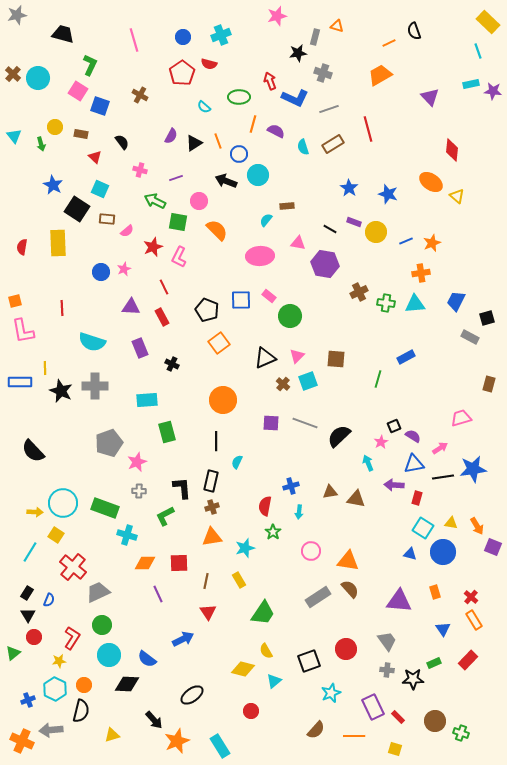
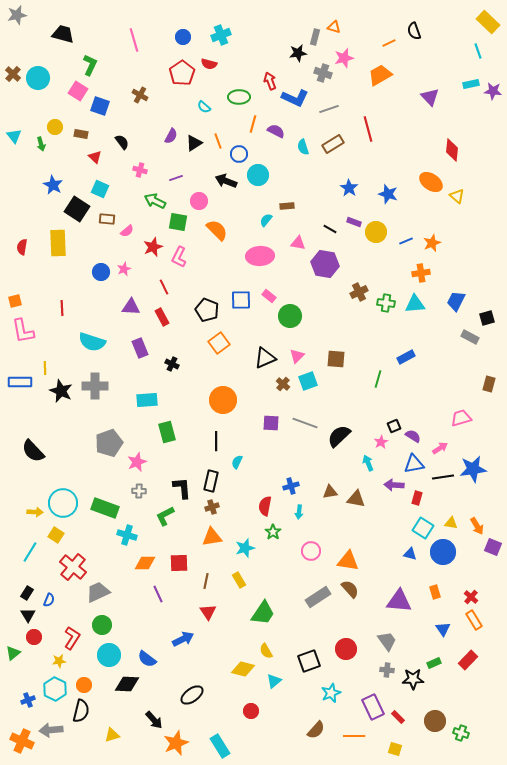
pink star at (277, 16): moved 67 px right, 42 px down
orange triangle at (337, 26): moved 3 px left, 1 px down
orange star at (177, 741): moved 1 px left, 2 px down
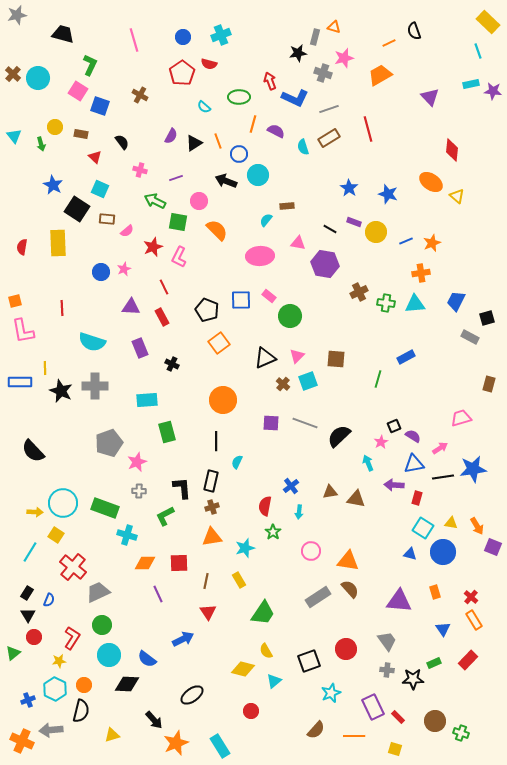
brown rectangle at (333, 144): moved 4 px left, 6 px up
blue cross at (291, 486): rotated 21 degrees counterclockwise
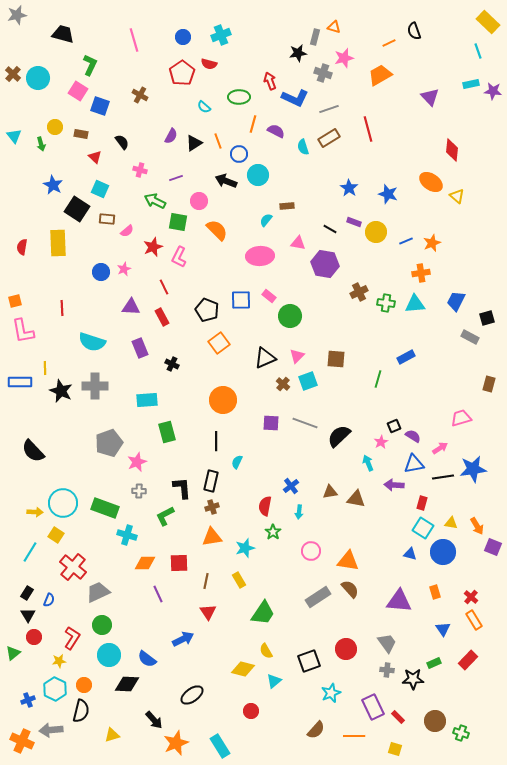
red rectangle at (417, 498): moved 5 px right, 5 px down
gray trapezoid at (387, 641): moved 2 px down
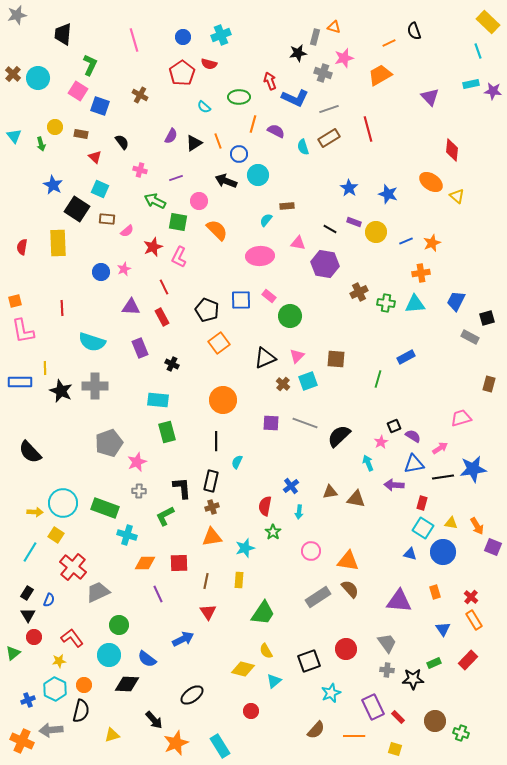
black trapezoid at (63, 34): rotated 100 degrees counterclockwise
cyan rectangle at (147, 400): moved 11 px right; rotated 10 degrees clockwise
black semicircle at (33, 451): moved 3 px left, 1 px down
yellow rectangle at (239, 580): rotated 35 degrees clockwise
green circle at (102, 625): moved 17 px right
red L-shape at (72, 638): rotated 70 degrees counterclockwise
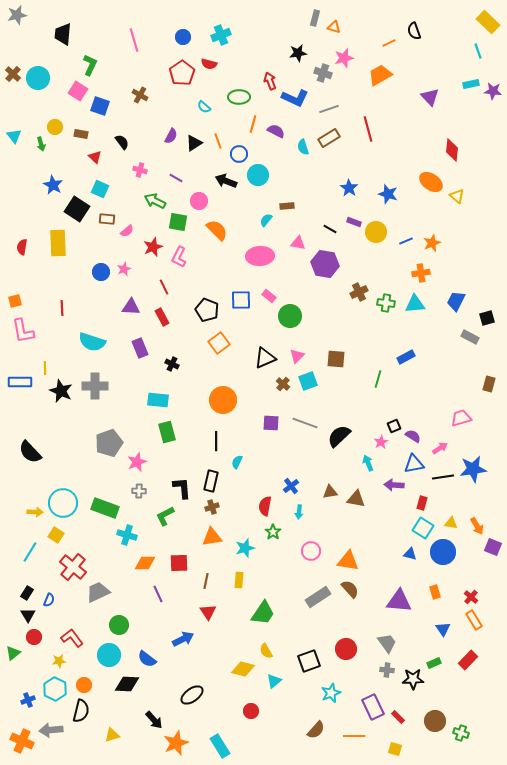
gray rectangle at (315, 37): moved 19 px up
purple line at (176, 178): rotated 48 degrees clockwise
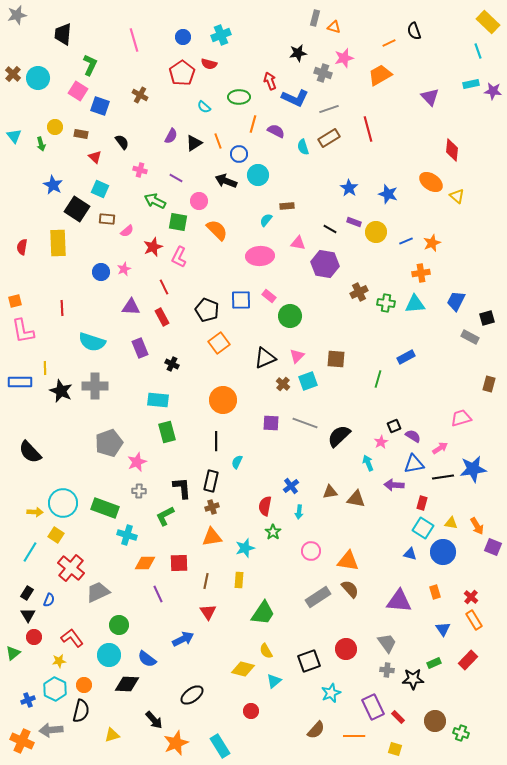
red cross at (73, 567): moved 2 px left, 1 px down
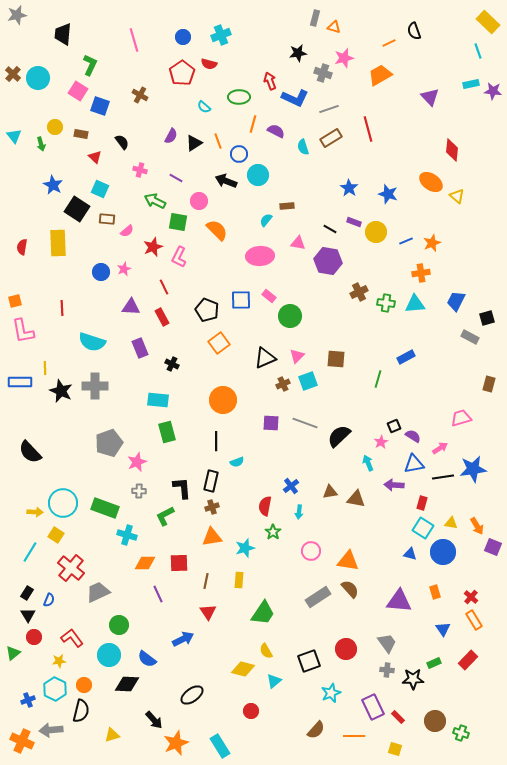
brown rectangle at (329, 138): moved 2 px right
purple hexagon at (325, 264): moved 3 px right, 3 px up
brown cross at (283, 384): rotated 24 degrees clockwise
cyan semicircle at (237, 462): rotated 136 degrees counterclockwise
